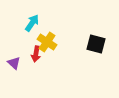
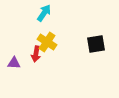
cyan arrow: moved 12 px right, 10 px up
black square: rotated 24 degrees counterclockwise
purple triangle: rotated 40 degrees counterclockwise
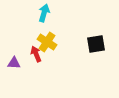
cyan arrow: rotated 18 degrees counterclockwise
red arrow: rotated 147 degrees clockwise
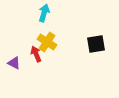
purple triangle: rotated 24 degrees clockwise
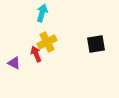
cyan arrow: moved 2 px left
yellow cross: rotated 30 degrees clockwise
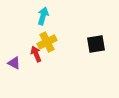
cyan arrow: moved 1 px right, 3 px down
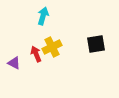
yellow cross: moved 5 px right, 5 px down
